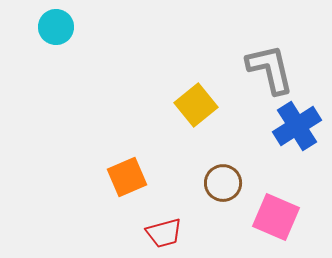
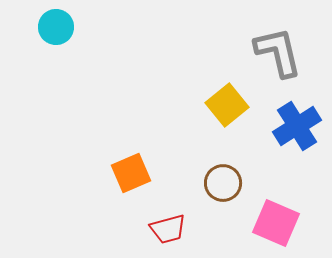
gray L-shape: moved 8 px right, 17 px up
yellow square: moved 31 px right
orange square: moved 4 px right, 4 px up
pink square: moved 6 px down
red trapezoid: moved 4 px right, 4 px up
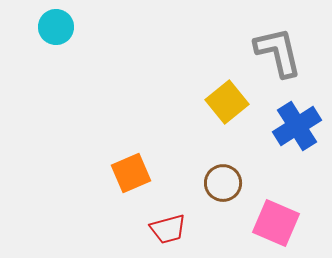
yellow square: moved 3 px up
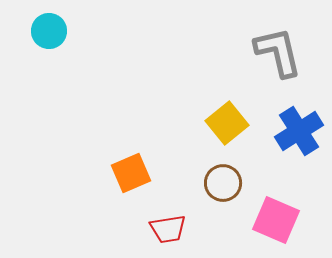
cyan circle: moved 7 px left, 4 px down
yellow square: moved 21 px down
blue cross: moved 2 px right, 5 px down
pink square: moved 3 px up
red trapezoid: rotated 6 degrees clockwise
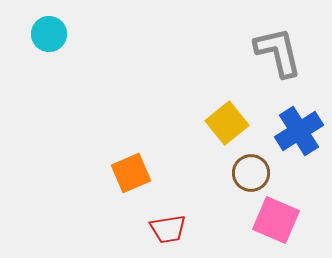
cyan circle: moved 3 px down
brown circle: moved 28 px right, 10 px up
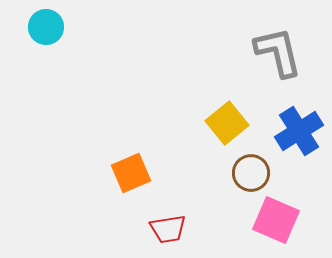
cyan circle: moved 3 px left, 7 px up
